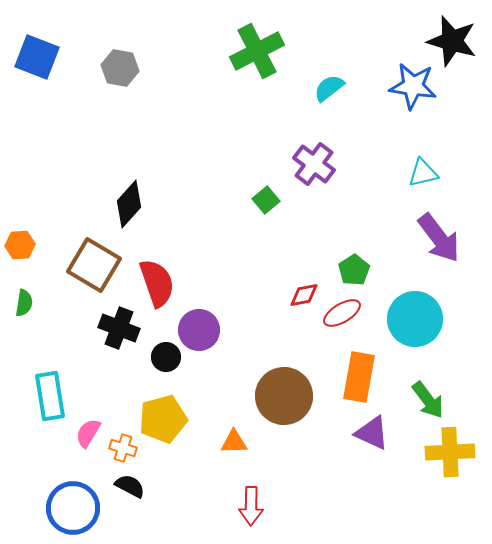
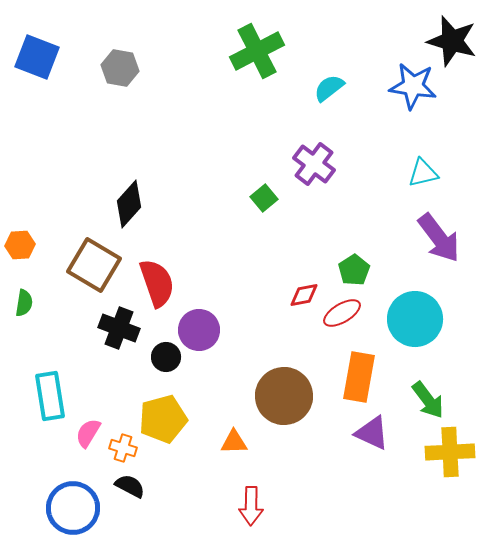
green square: moved 2 px left, 2 px up
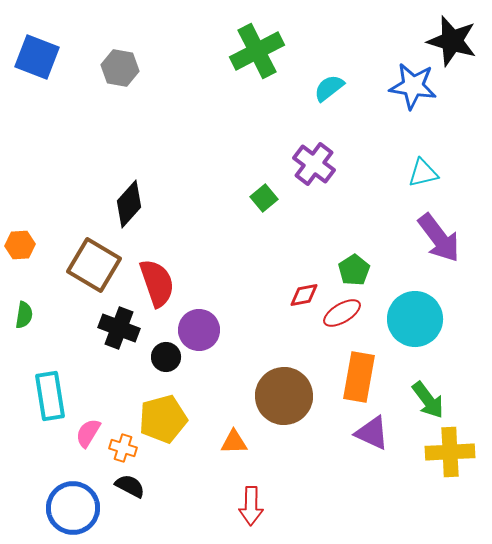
green semicircle: moved 12 px down
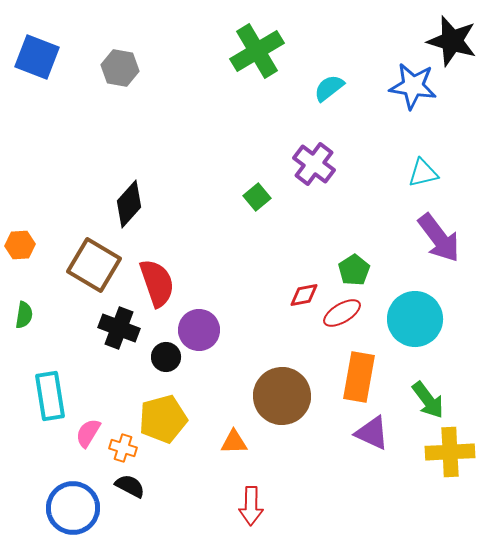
green cross: rotated 4 degrees counterclockwise
green square: moved 7 px left, 1 px up
brown circle: moved 2 px left
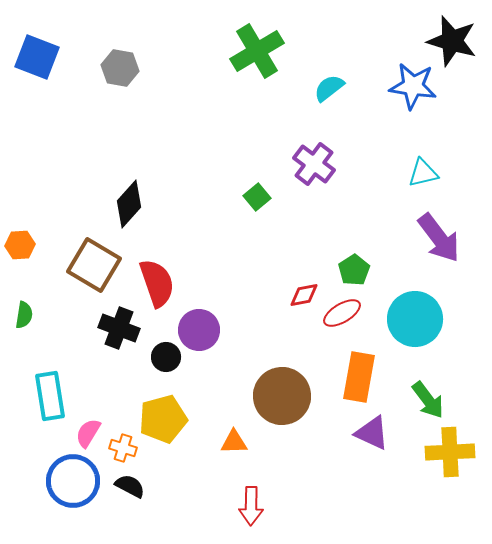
blue circle: moved 27 px up
